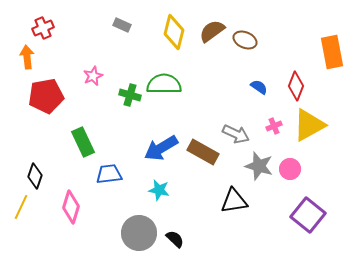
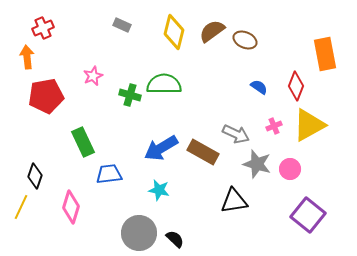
orange rectangle: moved 7 px left, 2 px down
gray star: moved 2 px left, 2 px up
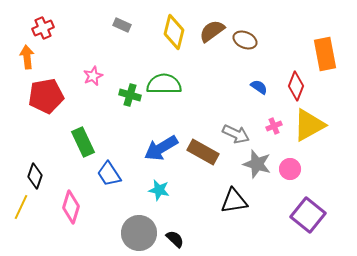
blue trapezoid: rotated 116 degrees counterclockwise
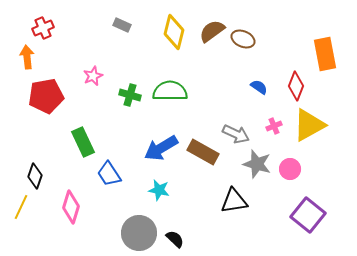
brown ellipse: moved 2 px left, 1 px up
green semicircle: moved 6 px right, 7 px down
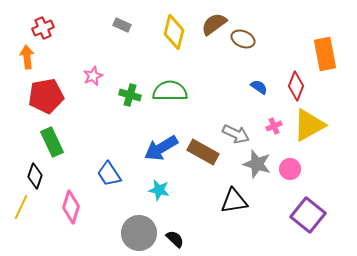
brown semicircle: moved 2 px right, 7 px up
green rectangle: moved 31 px left
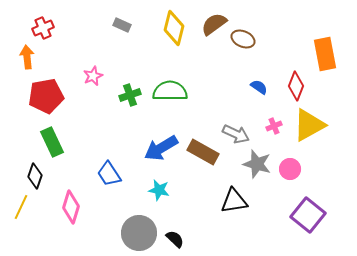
yellow diamond: moved 4 px up
green cross: rotated 35 degrees counterclockwise
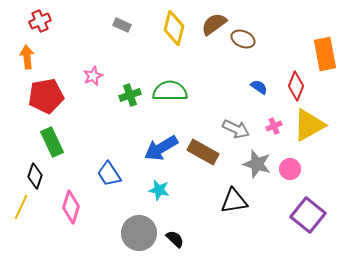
red cross: moved 3 px left, 7 px up
gray arrow: moved 5 px up
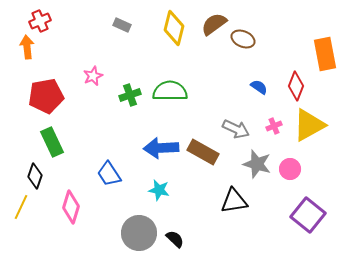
orange arrow: moved 10 px up
blue arrow: rotated 28 degrees clockwise
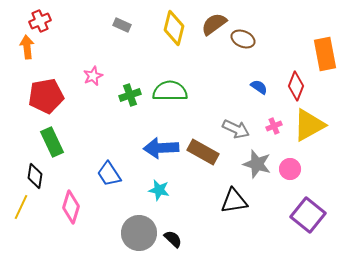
black diamond: rotated 10 degrees counterclockwise
black semicircle: moved 2 px left
